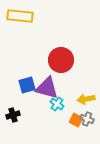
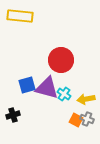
cyan cross: moved 7 px right, 10 px up
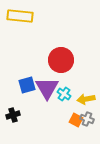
purple triangle: rotated 45 degrees clockwise
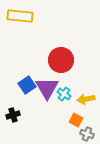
blue square: rotated 18 degrees counterclockwise
gray cross: moved 15 px down
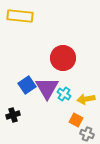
red circle: moved 2 px right, 2 px up
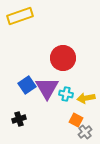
yellow rectangle: rotated 25 degrees counterclockwise
cyan cross: moved 2 px right; rotated 24 degrees counterclockwise
yellow arrow: moved 1 px up
black cross: moved 6 px right, 4 px down
gray cross: moved 2 px left, 2 px up; rotated 32 degrees clockwise
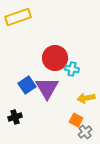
yellow rectangle: moved 2 px left, 1 px down
red circle: moved 8 px left
cyan cross: moved 6 px right, 25 px up
black cross: moved 4 px left, 2 px up
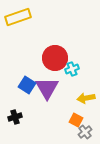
cyan cross: rotated 32 degrees counterclockwise
blue square: rotated 24 degrees counterclockwise
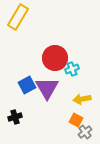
yellow rectangle: rotated 40 degrees counterclockwise
blue square: rotated 30 degrees clockwise
yellow arrow: moved 4 px left, 1 px down
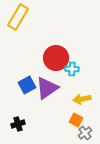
red circle: moved 1 px right
cyan cross: rotated 24 degrees clockwise
purple triangle: rotated 25 degrees clockwise
black cross: moved 3 px right, 7 px down
gray cross: moved 1 px down
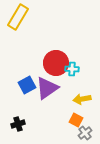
red circle: moved 5 px down
